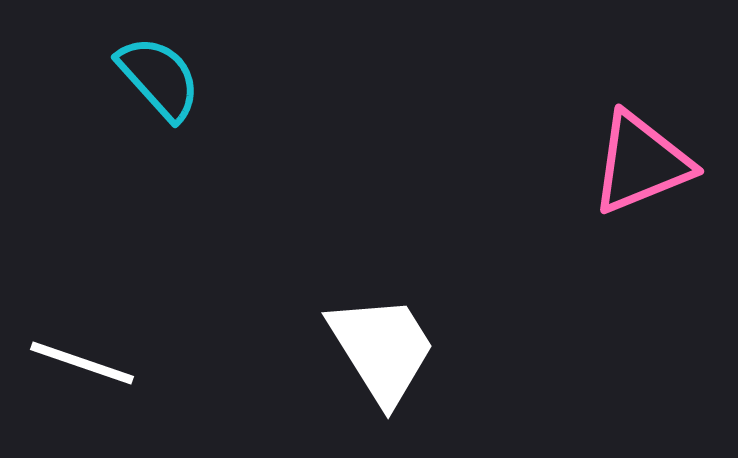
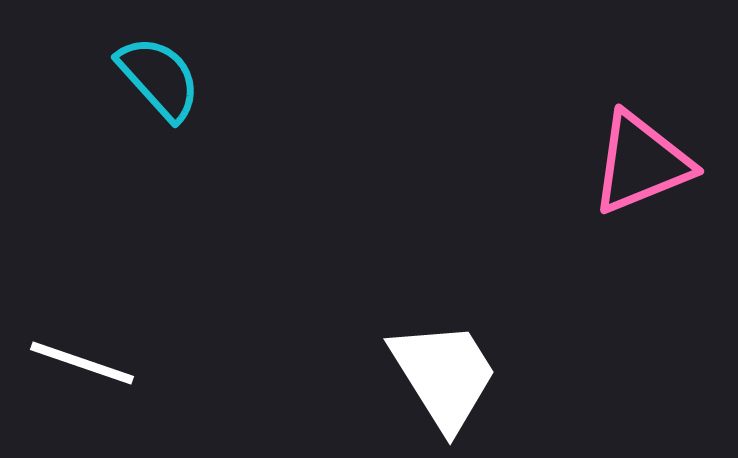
white trapezoid: moved 62 px right, 26 px down
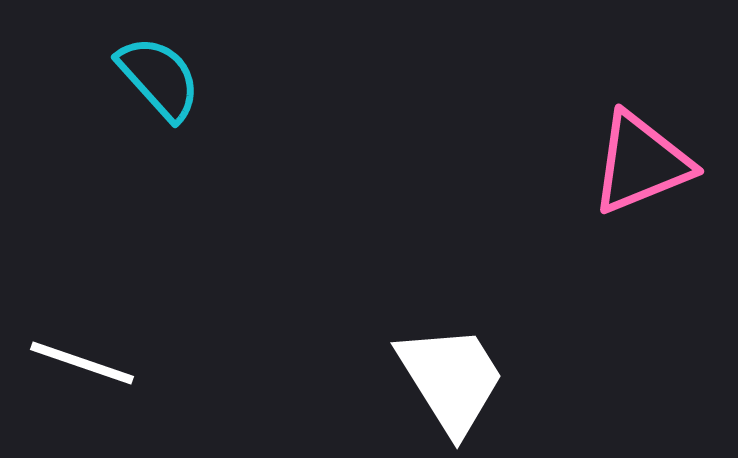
white trapezoid: moved 7 px right, 4 px down
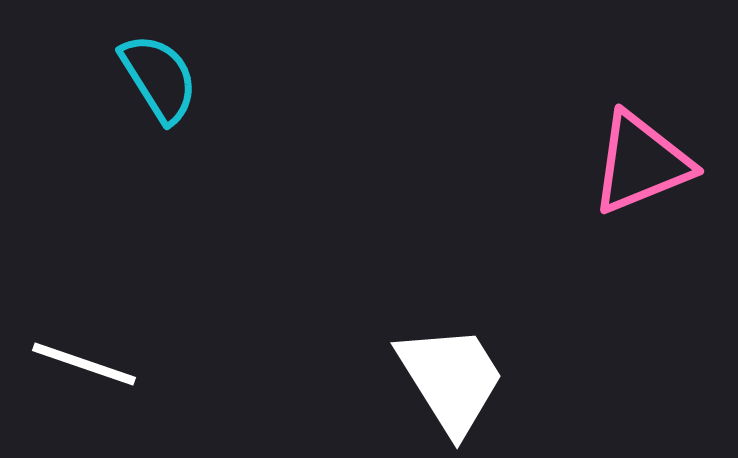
cyan semicircle: rotated 10 degrees clockwise
white line: moved 2 px right, 1 px down
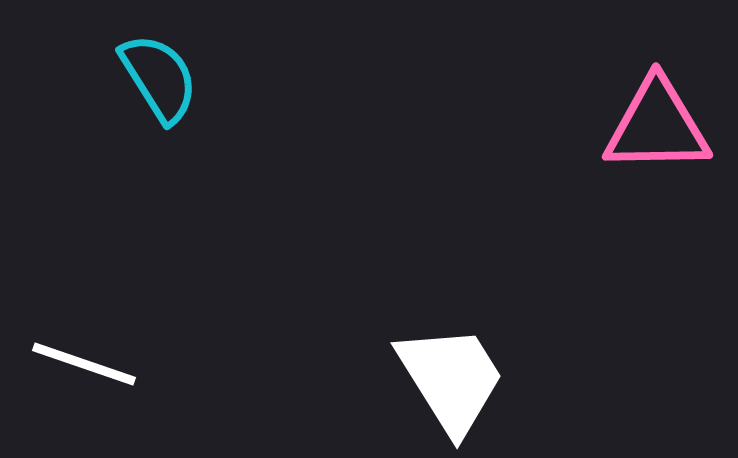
pink triangle: moved 16 px right, 37 px up; rotated 21 degrees clockwise
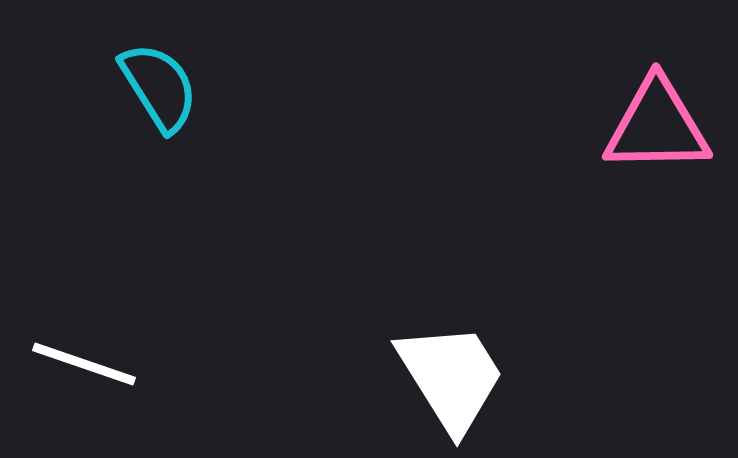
cyan semicircle: moved 9 px down
white trapezoid: moved 2 px up
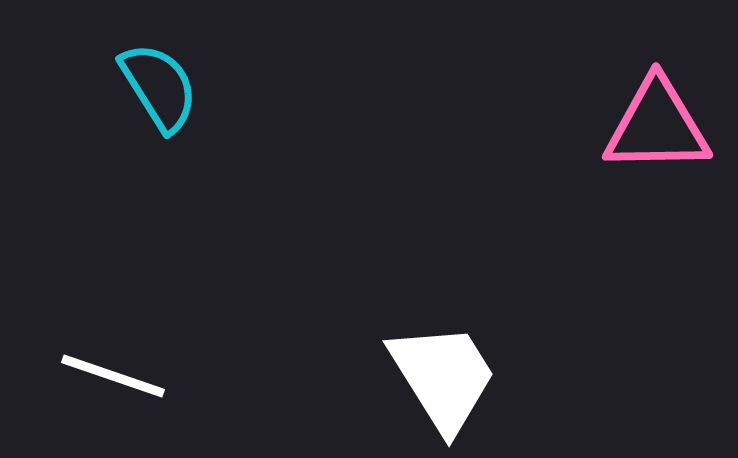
white line: moved 29 px right, 12 px down
white trapezoid: moved 8 px left
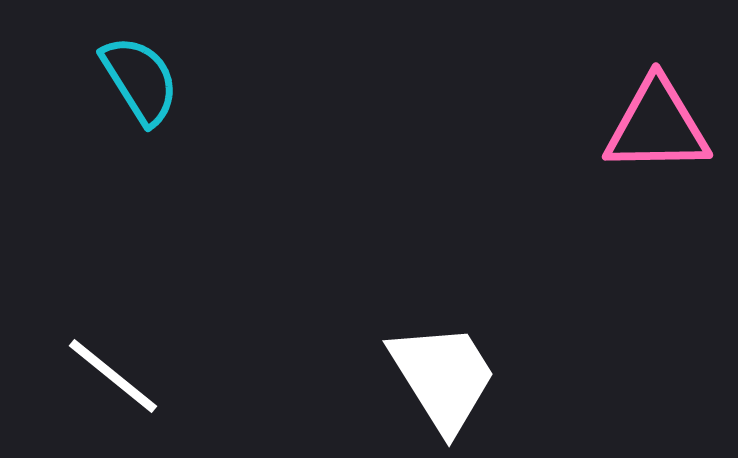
cyan semicircle: moved 19 px left, 7 px up
white line: rotated 20 degrees clockwise
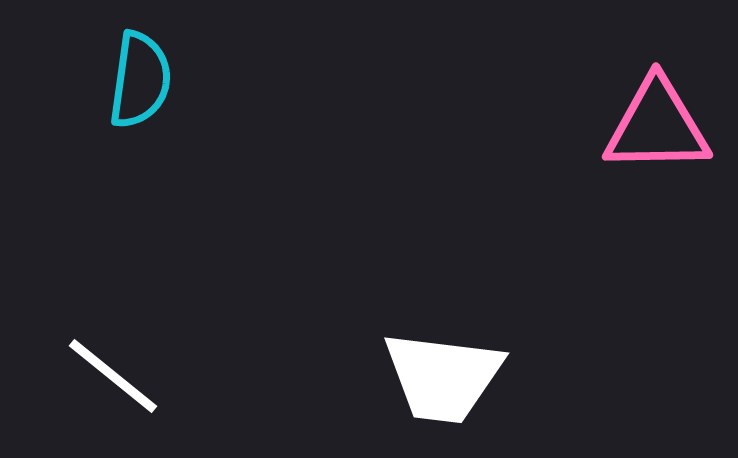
cyan semicircle: rotated 40 degrees clockwise
white trapezoid: rotated 129 degrees clockwise
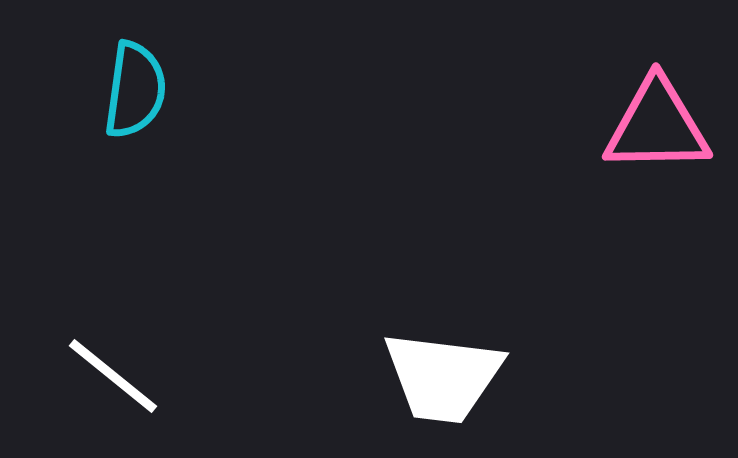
cyan semicircle: moved 5 px left, 10 px down
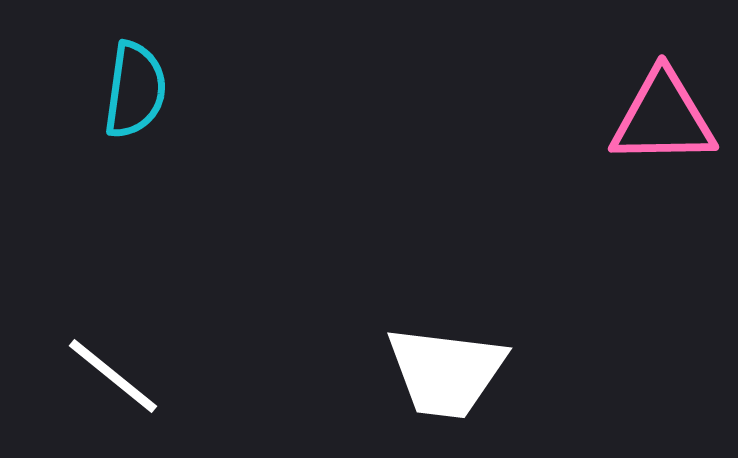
pink triangle: moved 6 px right, 8 px up
white trapezoid: moved 3 px right, 5 px up
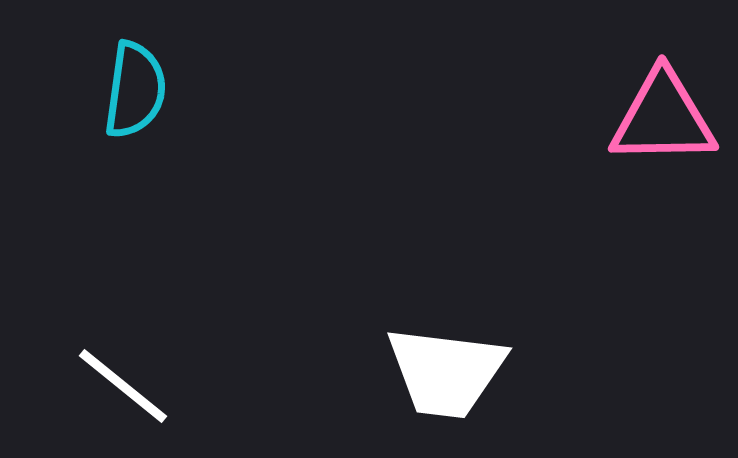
white line: moved 10 px right, 10 px down
